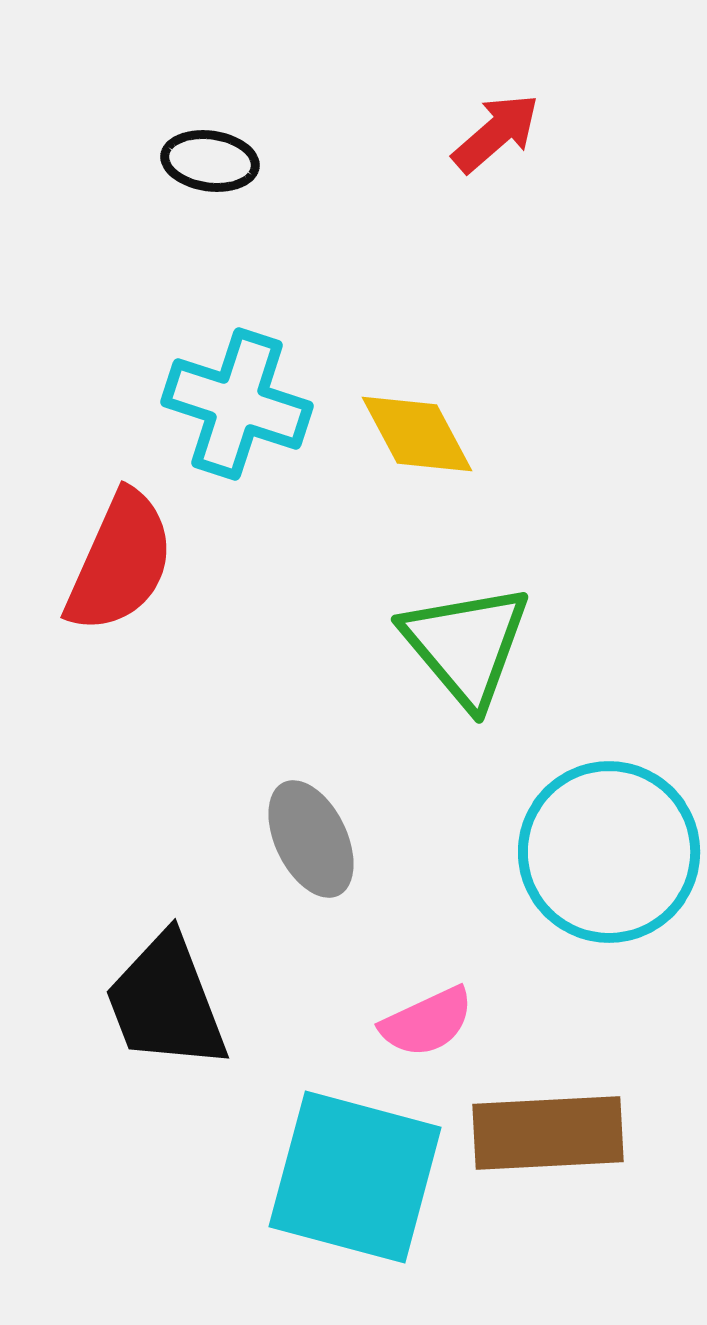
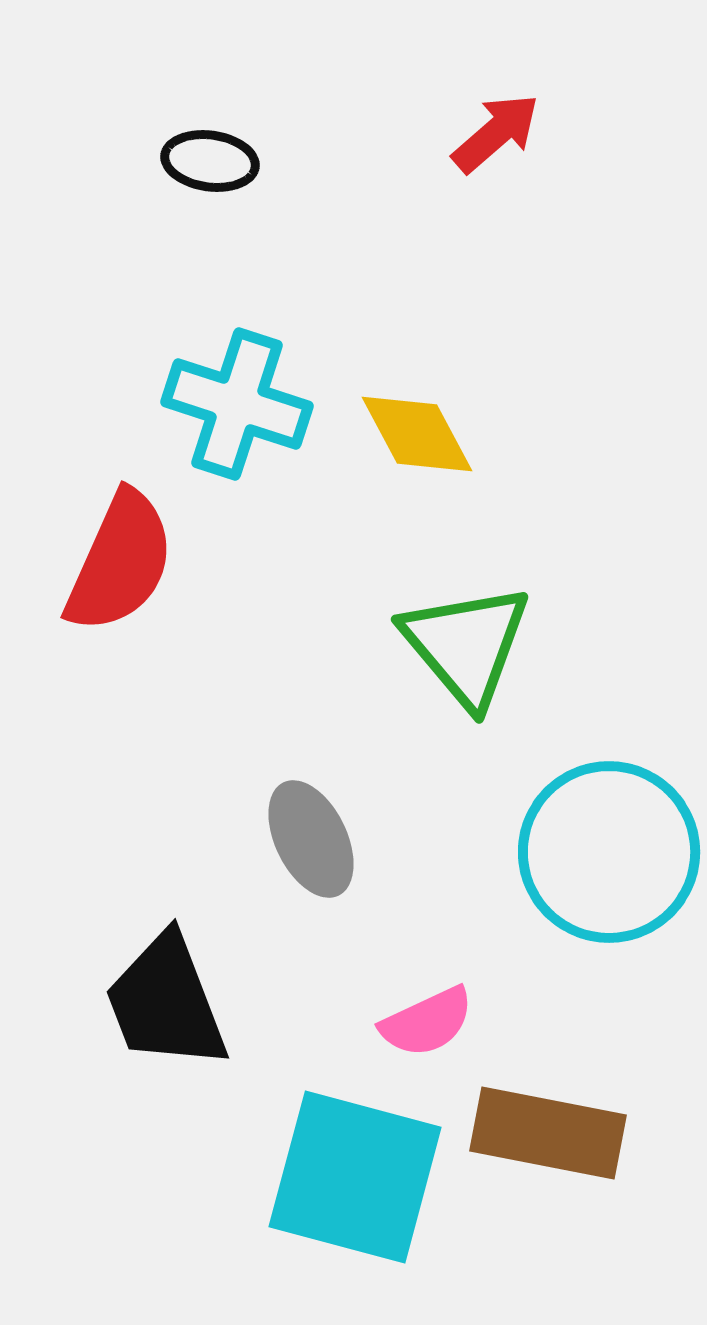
brown rectangle: rotated 14 degrees clockwise
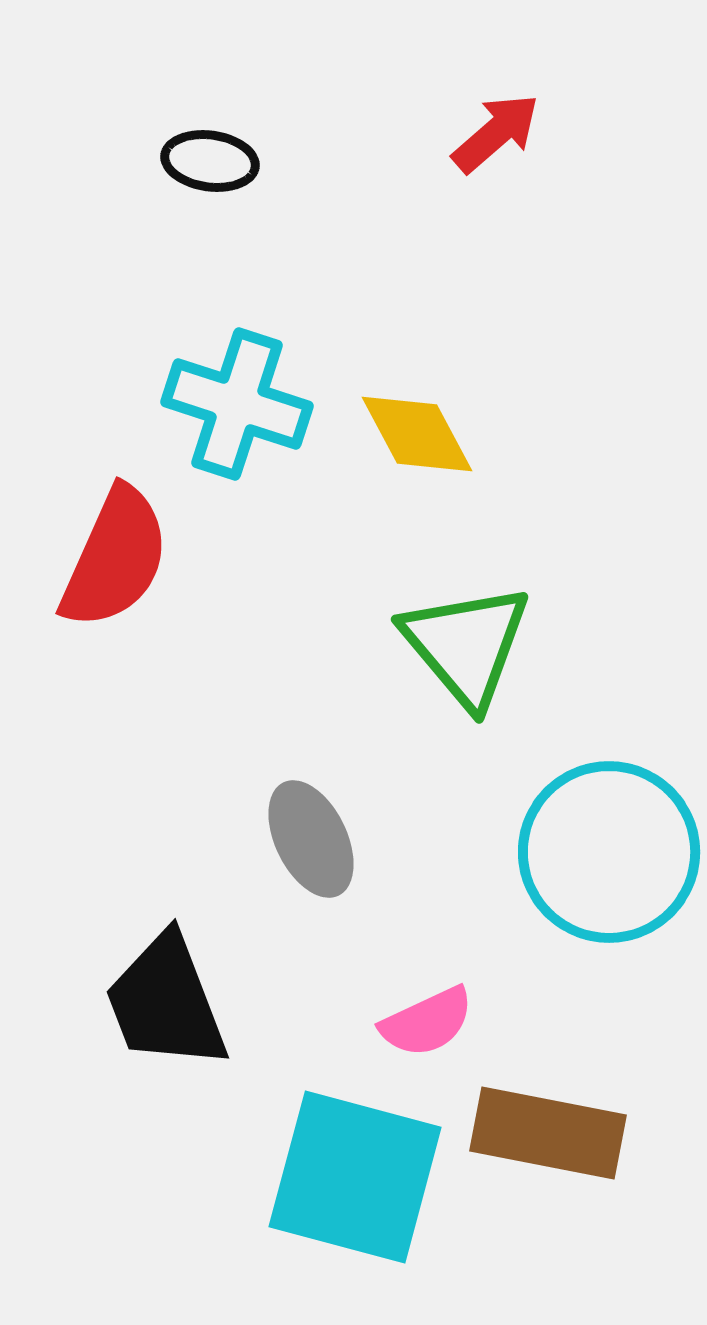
red semicircle: moved 5 px left, 4 px up
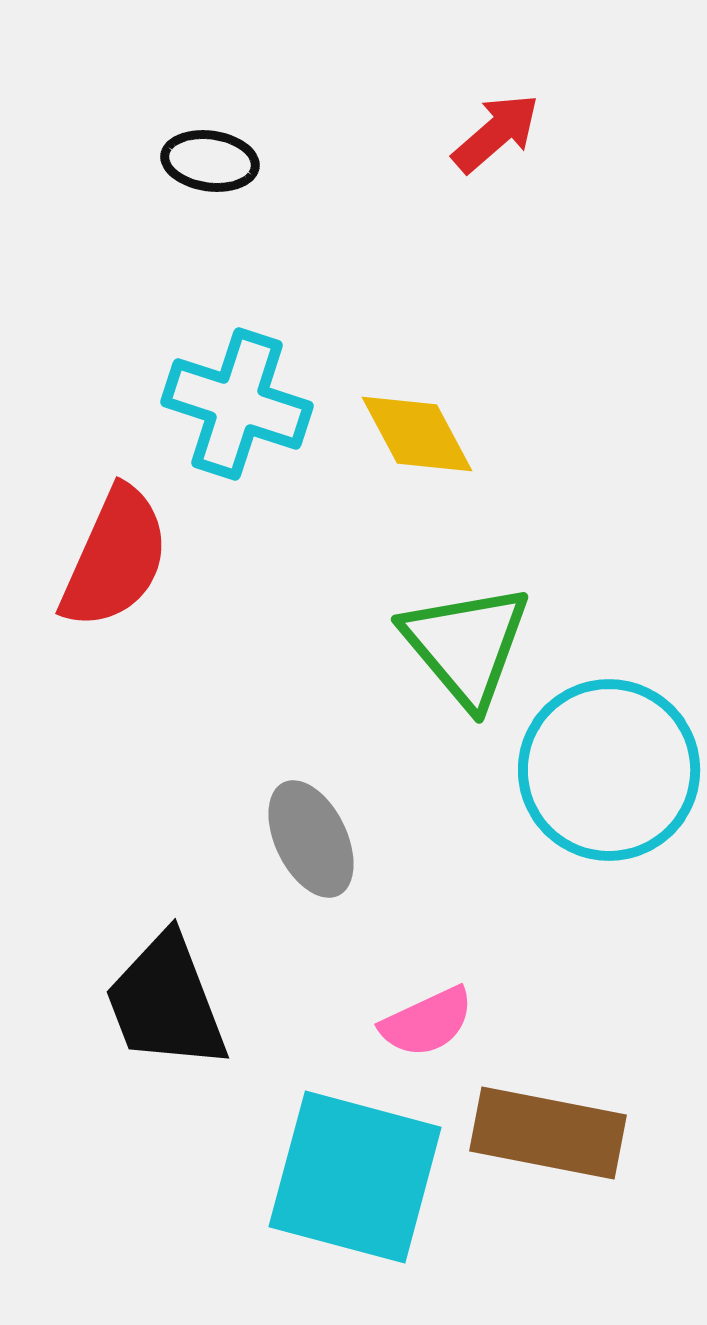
cyan circle: moved 82 px up
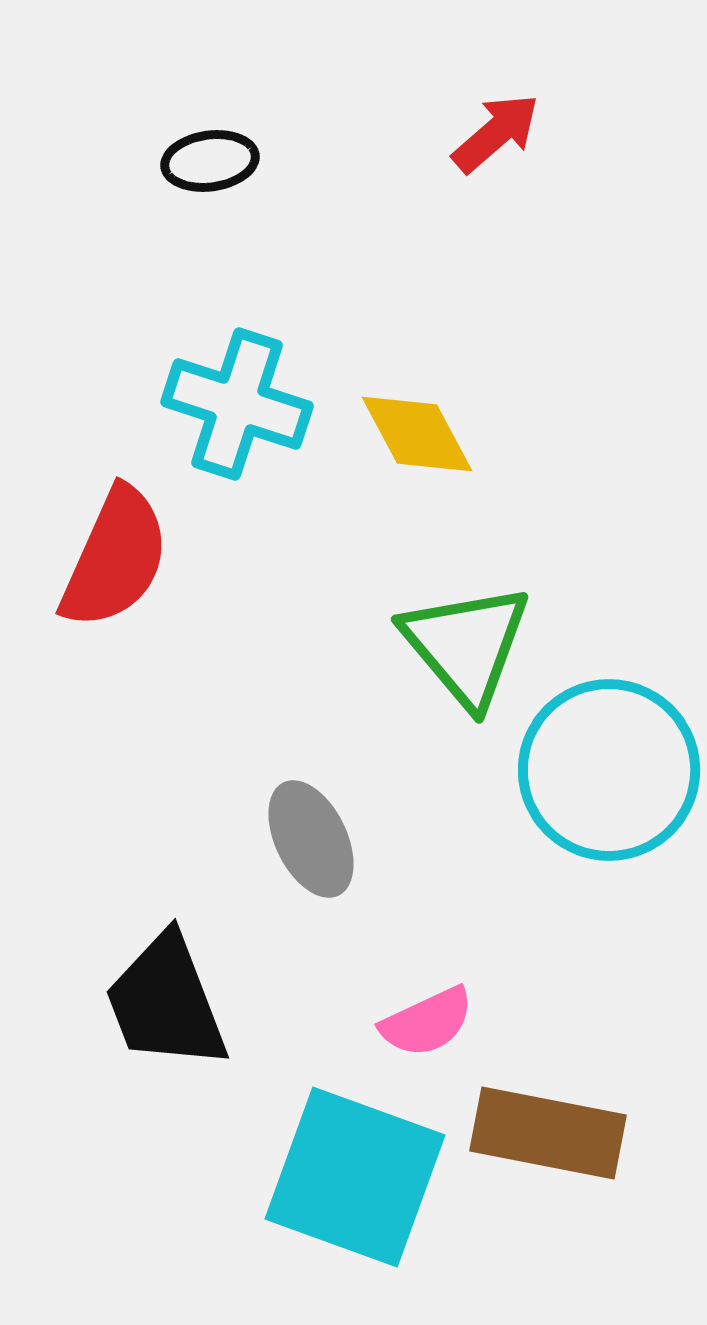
black ellipse: rotated 16 degrees counterclockwise
cyan square: rotated 5 degrees clockwise
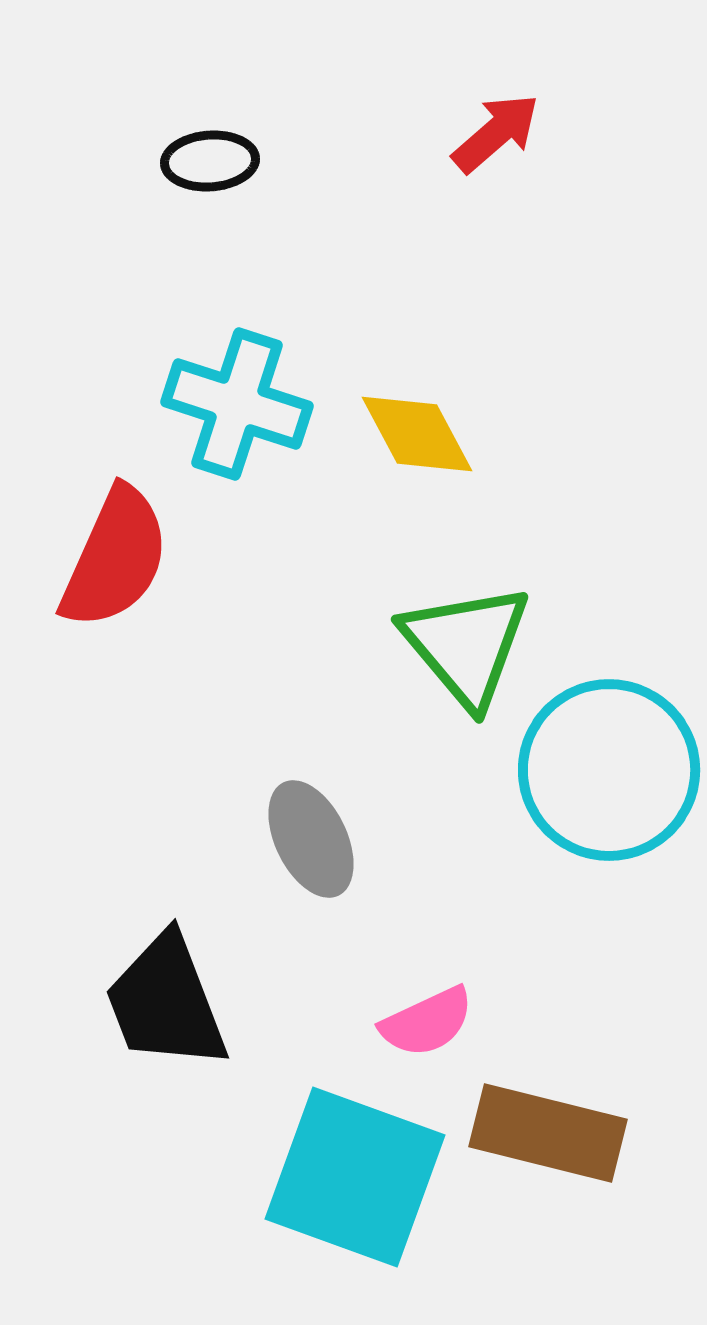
black ellipse: rotated 4 degrees clockwise
brown rectangle: rotated 3 degrees clockwise
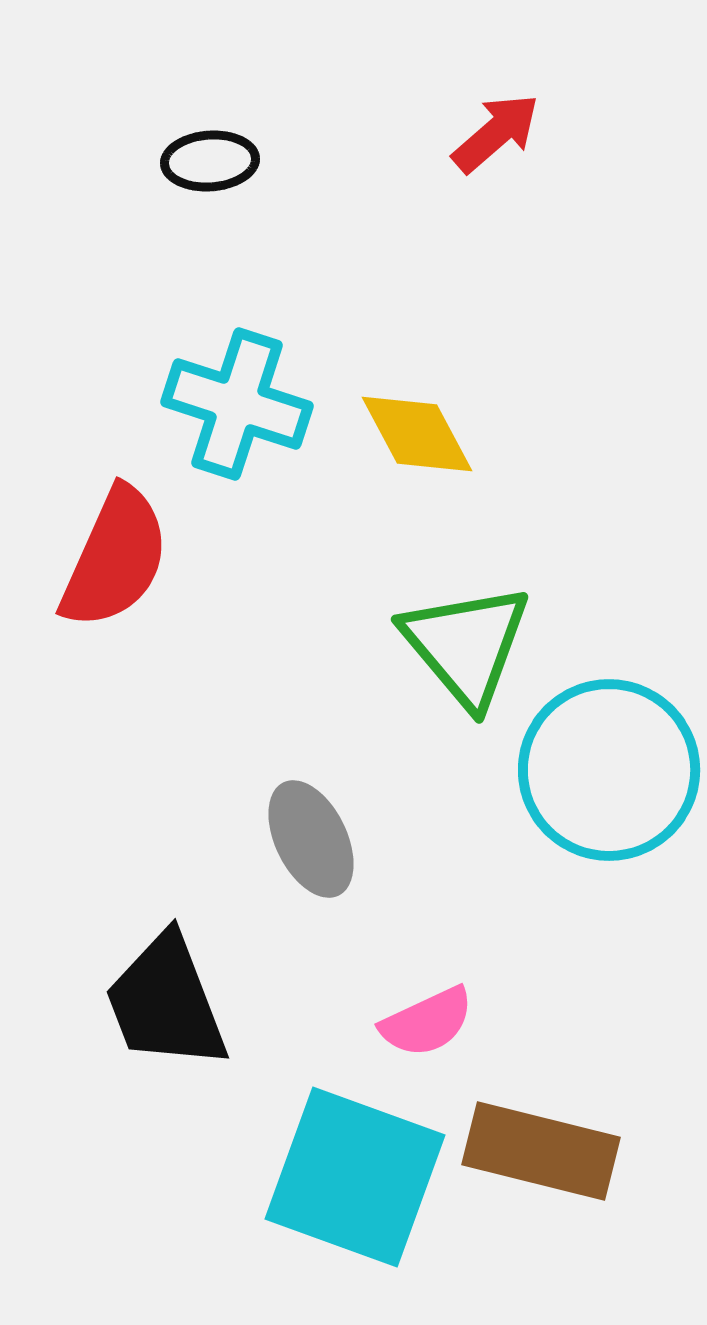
brown rectangle: moved 7 px left, 18 px down
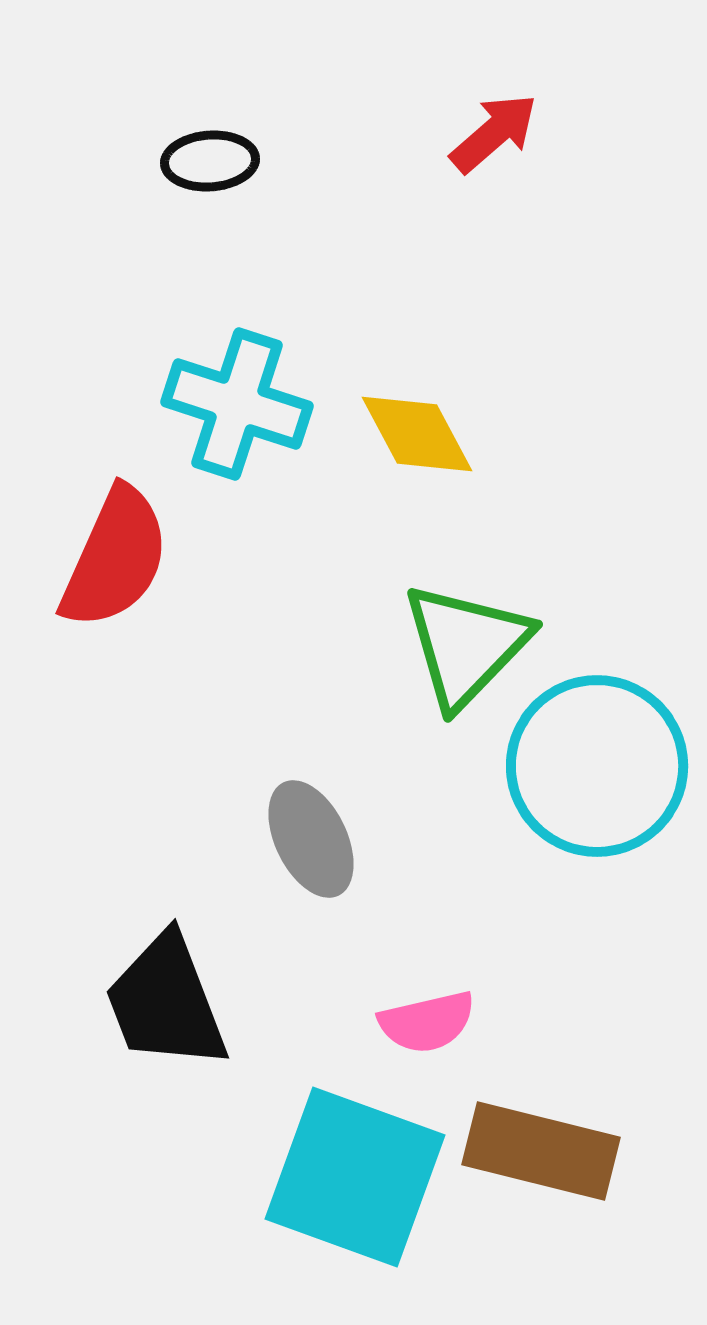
red arrow: moved 2 px left
green triangle: rotated 24 degrees clockwise
cyan circle: moved 12 px left, 4 px up
pink semicircle: rotated 12 degrees clockwise
